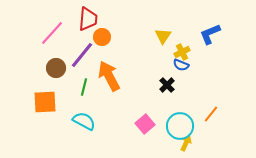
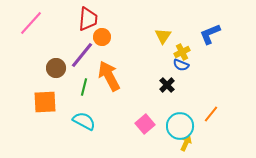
pink line: moved 21 px left, 10 px up
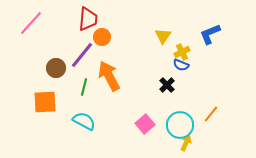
cyan circle: moved 1 px up
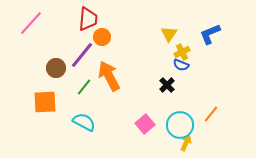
yellow triangle: moved 6 px right, 2 px up
green line: rotated 24 degrees clockwise
cyan semicircle: moved 1 px down
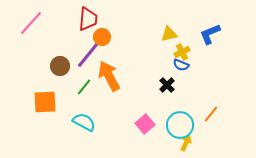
yellow triangle: rotated 42 degrees clockwise
purple line: moved 6 px right
brown circle: moved 4 px right, 2 px up
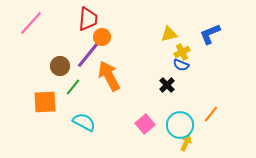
green line: moved 11 px left
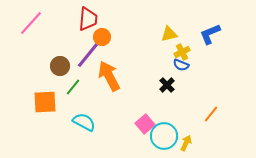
cyan circle: moved 16 px left, 11 px down
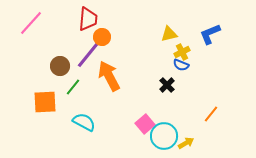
yellow arrow: rotated 35 degrees clockwise
